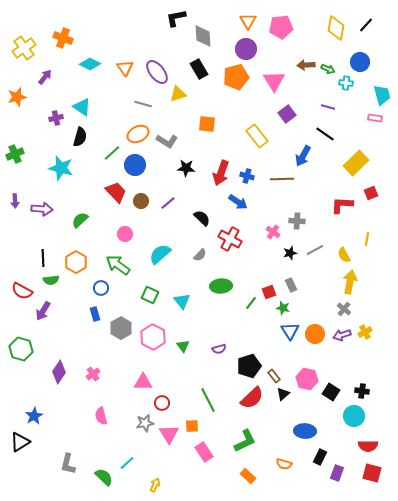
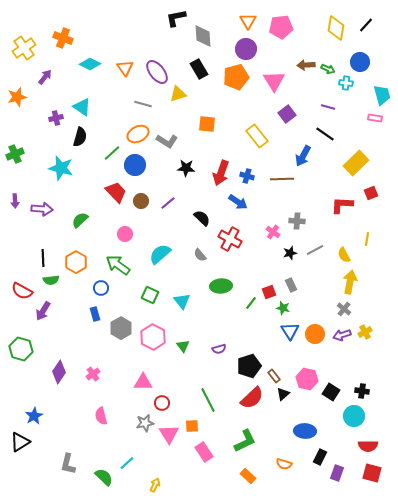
gray semicircle at (200, 255): rotated 96 degrees clockwise
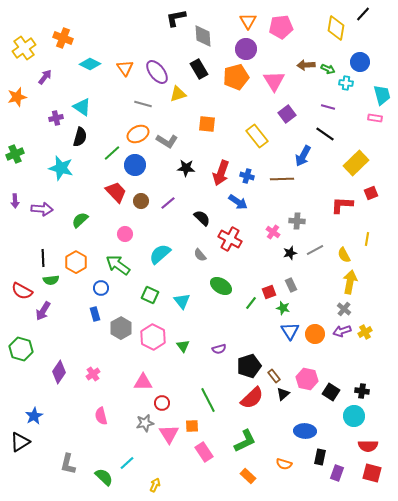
black line at (366, 25): moved 3 px left, 11 px up
green ellipse at (221, 286): rotated 35 degrees clockwise
purple arrow at (342, 335): moved 4 px up
black rectangle at (320, 457): rotated 14 degrees counterclockwise
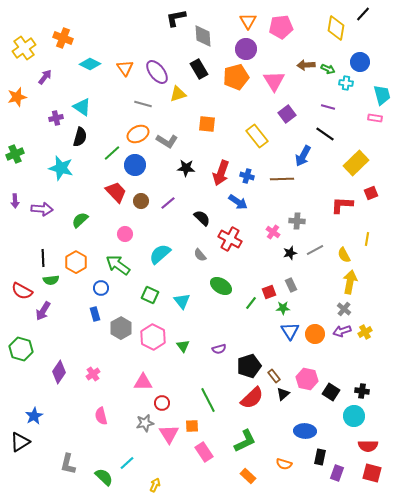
green star at (283, 308): rotated 16 degrees counterclockwise
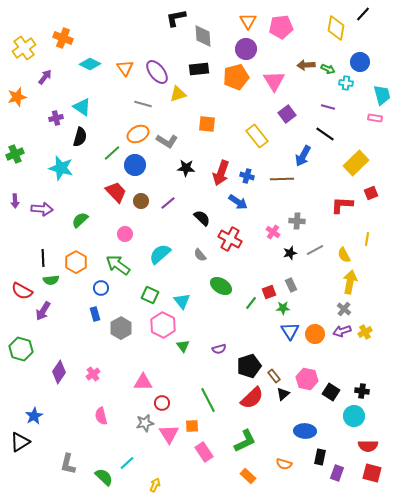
black rectangle at (199, 69): rotated 66 degrees counterclockwise
pink hexagon at (153, 337): moved 10 px right, 12 px up
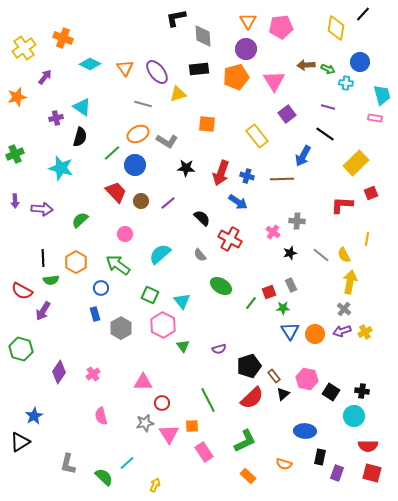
gray line at (315, 250): moved 6 px right, 5 px down; rotated 66 degrees clockwise
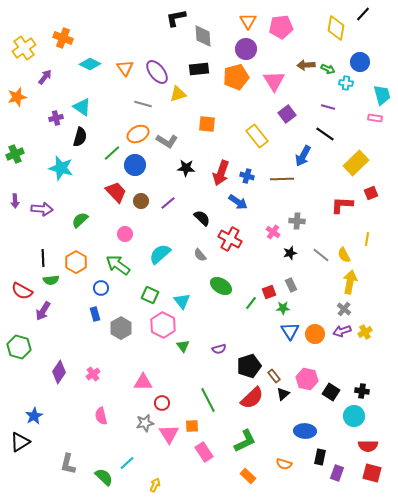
green hexagon at (21, 349): moved 2 px left, 2 px up
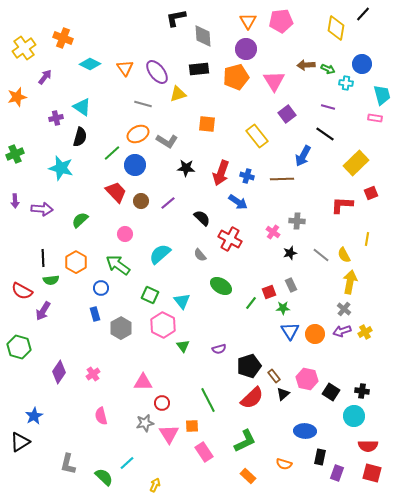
pink pentagon at (281, 27): moved 6 px up
blue circle at (360, 62): moved 2 px right, 2 px down
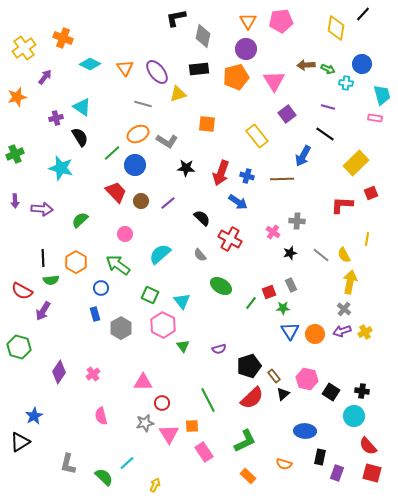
gray diamond at (203, 36): rotated 15 degrees clockwise
black semicircle at (80, 137): rotated 48 degrees counterclockwise
red semicircle at (368, 446): rotated 48 degrees clockwise
